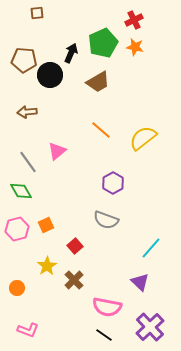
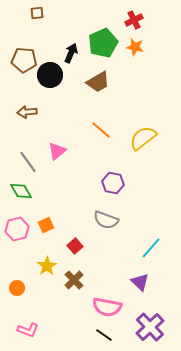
purple hexagon: rotated 20 degrees counterclockwise
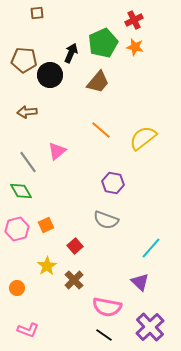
brown trapezoid: rotated 20 degrees counterclockwise
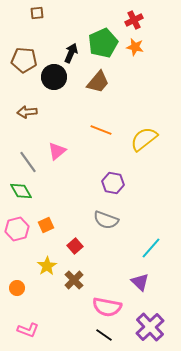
black circle: moved 4 px right, 2 px down
orange line: rotated 20 degrees counterclockwise
yellow semicircle: moved 1 px right, 1 px down
